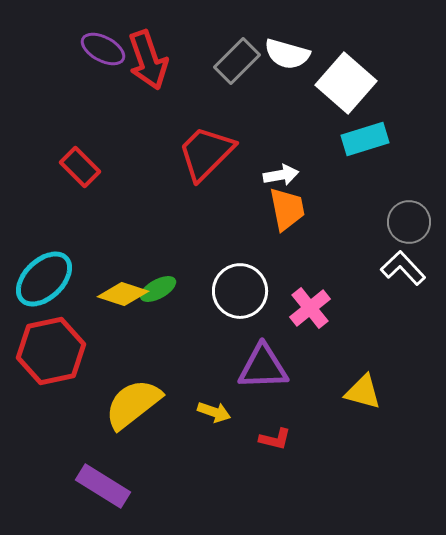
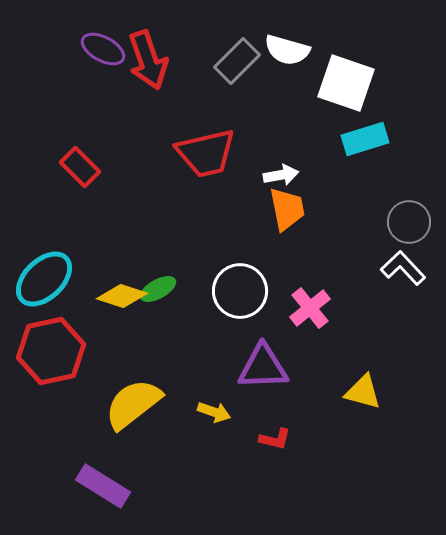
white semicircle: moved 4 px up
white square: rotated 22 degrees counterclockwise
red trapezoid: rotated 148 degrees counterclockwise
yellow diamond: moved 1 px left, 2 px down
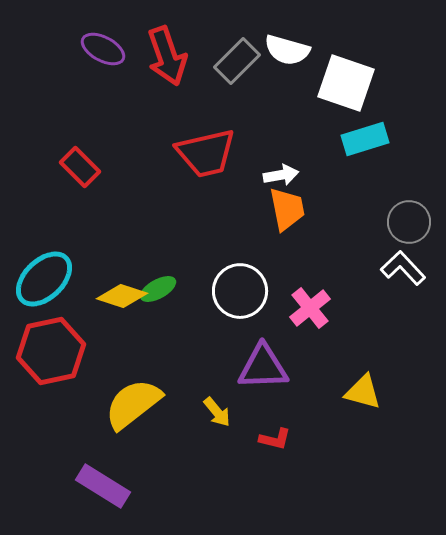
red arrow: moved 19 px right, 4 px up
yellow arrow: moved 3 px right; rotated 32 degrees clockwise
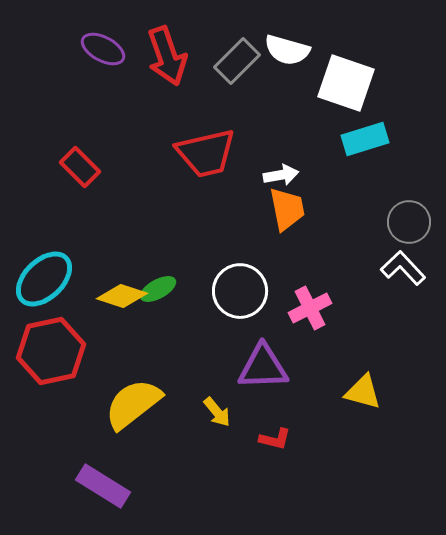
pink cross: rotated 12 degrees clockwise
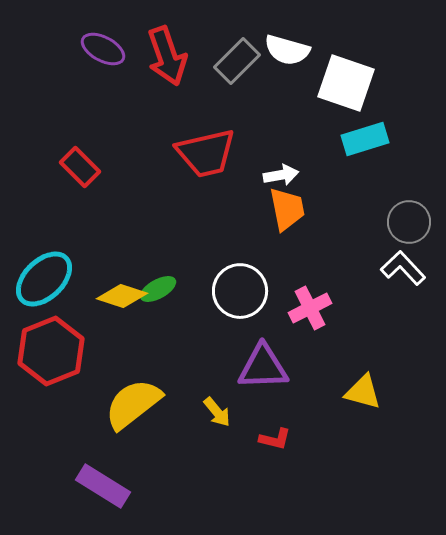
red hexagon: rotated 10 degrees counterclockwise
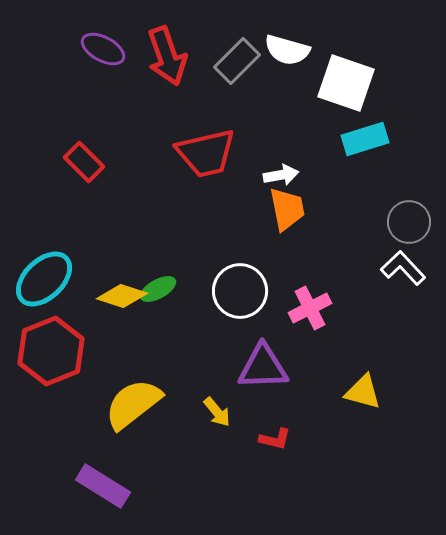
red rectangle: moved 4 px right, 5 px up
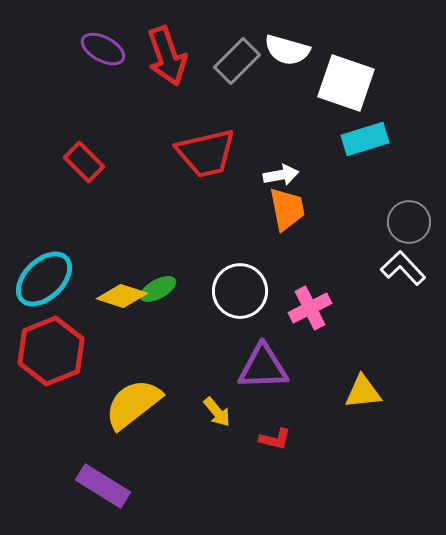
yellow triangle: rotated 21 degrees counterclockwise
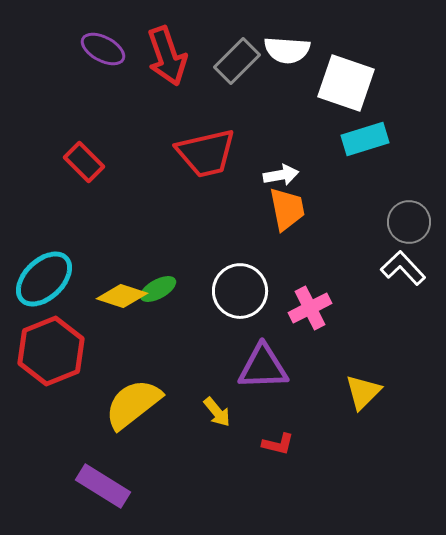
white semicircle: rotated 12 degrees counterclockwise
yellow triangle: rotated 39 degrees counterclockwise
red L-shape: moved 3 px right, 5 px down
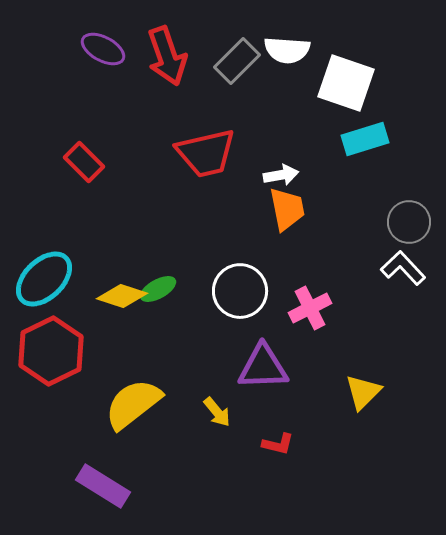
red hexagon: rotated 4 degrees counterclockwise
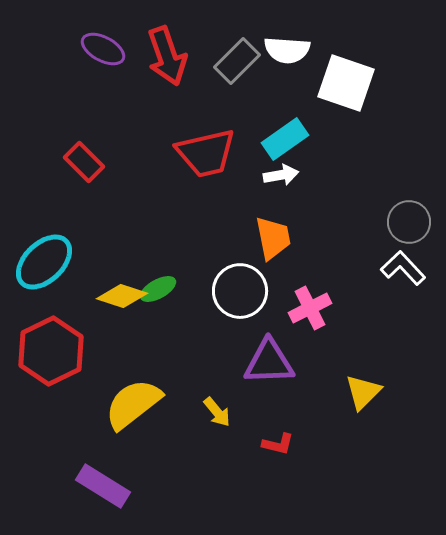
cyan rectangle: moved 80 px left; rotated 18 degrees counterclockwise
orange trapezoid: moved 14 px left, 29 px down
cyan ellipse: moved 17 px up
purple triangle: moved 6 px right, 5 px up
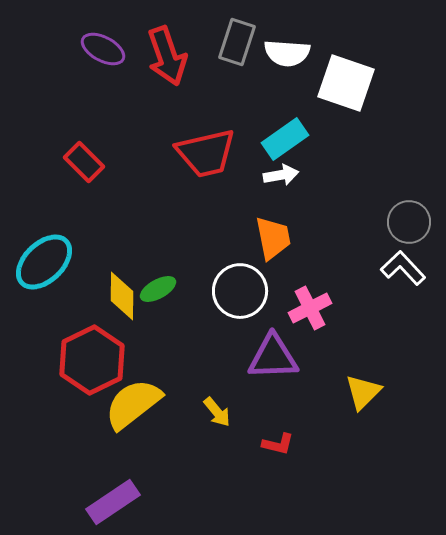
white semicircle: moved 3 px down
gray rectangle: moved 19 px up; rotated 27 degrees counterclockwise
yellow diamond: rotated 72 degrees clockwise
red hexagon: moved 41 px right, 9 px down
purple triangle: moved 4 px right, 5 px up
purple rectangle: moved 10 px right, 16 px down; rotated 66 degrees counterclockwise
